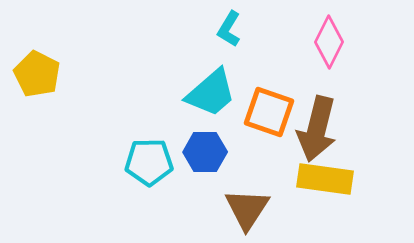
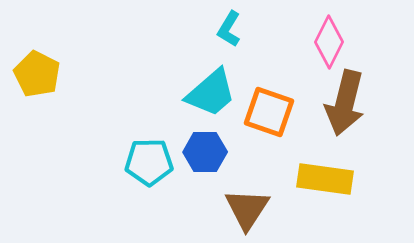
brown arrow: moved 28 px right, 26 px up
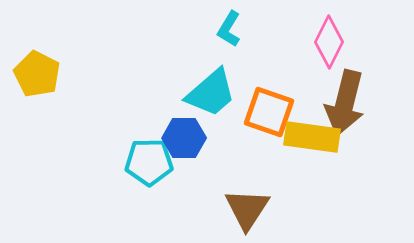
blue hexagon: moved 21 px left, 14 px up
yellow rectangle: moved 13 px left, 42 px up
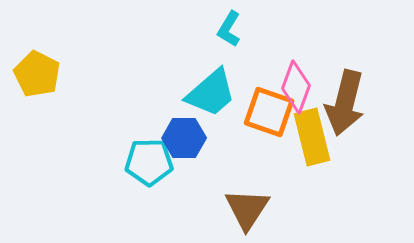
pink diamond: moved 33 px left, 45 px down; rotated 6 degrees counterclockwise
yellow rectangle: rotated 68 degrees clockwise
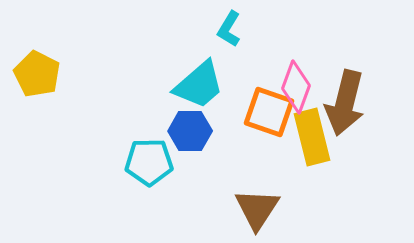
cyan trapezoid: moved 12 px left, 8 px up
blue hexagon: moved 6 px right, 7 px up
brown triangle: moved 10 px right
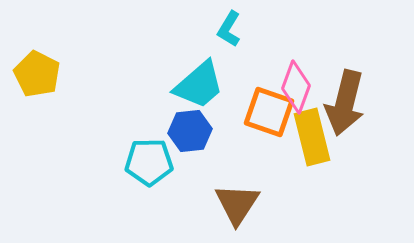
blue hexagon: rotated 6 degrees counterclockwise
brown triangle: moved 20 px left, 5 px up
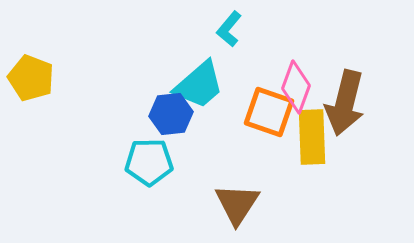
cyan L-shape: rotated 9 degrees clockwise
yellow pentagon: moved 6 px left, 4 px down; rotated 6 degrees counterclockwise
blue hexagon: moved 19 px left, 17 px up
yellow rectangle: rotated 12 degrees clockwise
